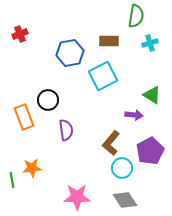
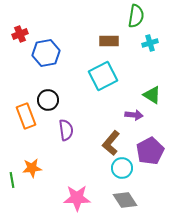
blue hexagon: moved 24 px left
orange rectangle: moved 2 px right, 1 px up
pink star: moved 1 px down
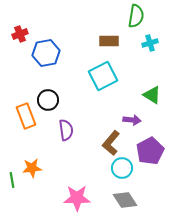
purple arrow: moved 2 px left, 5 px down
